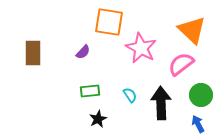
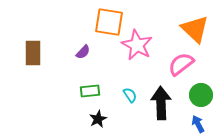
orange triangle: moved 3 px right, 1 px up
pink star: moved 4 px left, 3 px up
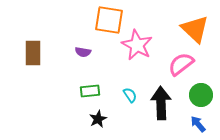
orange square: moved 2 px up
purple semicircle: rotated 56 degrees clockwise
blue arrow: rotated 12 degrees counterclockwise
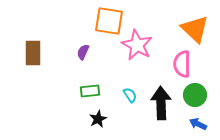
orange square: moved 1 px down
purple semicircle: rotated 105 degrees clockwise
pink semicircle: moved 1 px right; rotated 52 degrees counterclockwise
green circle: moved 6 px left
blue arrow: rotated 24 degrees counterclockwise
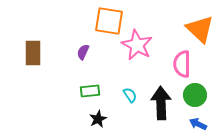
orange triangle: moved 5 px right
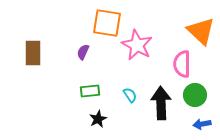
orange square: moved 2 px left, 2 px down
orange triangle: moved 1 px right, 2 px down
blue arrow: moved 4 px right; rotated 36 degrees counterclockwise
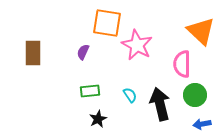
black arrow: moved 1 px left, 1 px down; rotated 12 degrees counterclockwise
